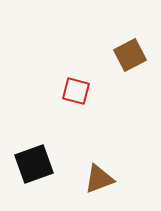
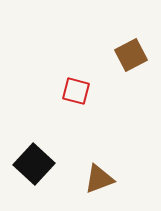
brown square: moved 1 px right
black square: rotated 27 degrees counterclockwise
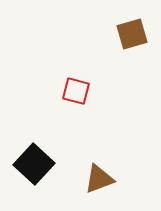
brown square: moved 1 px right, 21 px up; rotated 12 degrees clockwise
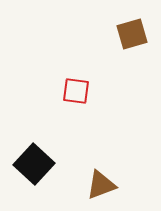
red square: rotated 8 degrees counterclockwise
brown triangle: moved 2 px right, 6 px down
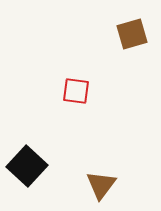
black square: moved 7 px left, 2 px down
brown triangle: rotated 32 degrees counterclockwise
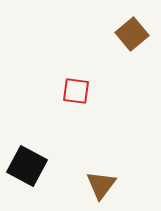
brown square: rotated 24 degrees counterclockwise
black square: rotated 15 degrees counterclockwise
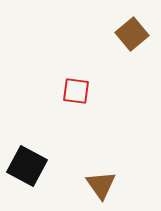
brown triangle: rotated 12 degrees counterclockwise
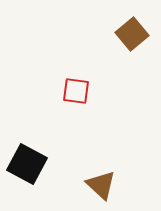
black square: moved 2 px up
brown triangle: rotated 12 degrees counterclockwise
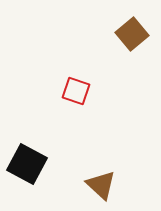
red square: rotated 12 degrees clockwise
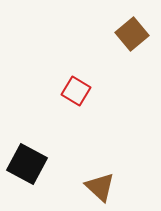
red square: rotated 12 degrees clockwise
brown triangle: moved 1 px left, 2 px down
